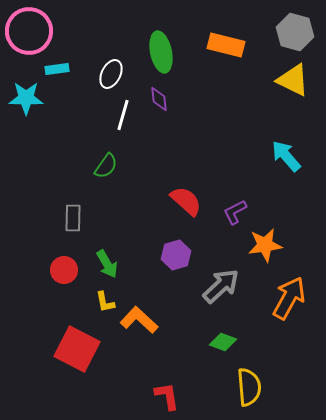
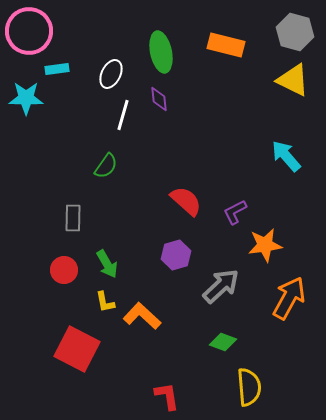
orange L-shape: moved 3 px right, 4 px up
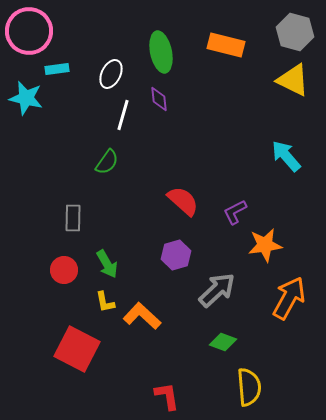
cyan star: rotated 12 degrees clockwise
green semicircle: moved 1 px right, 4 px up
red semicircle: moved 3 px left
gray arrow: moved 4 px left, 4 px down
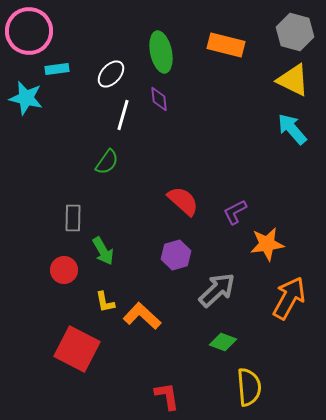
white ellipse: rotated 16 degrees clockwise
cyan arrow: moved 6 px right, 27 px up
orange star: moved 2 px right, 1 px up
green arrow: moved 4 px left, 13 px up
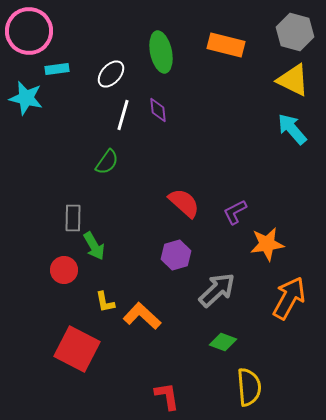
purple diamond: moved 1 px left, 11 px down
red semicircle: moved 1 px right, 2 px down
green arrow: moved 9 px left, 5 px up
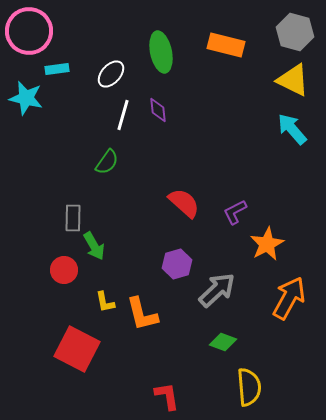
orange star: rotated 20 degrees counterclockwise
purple hexagon: moved 1 px right, 9 px down
orange L-shape: moved 2 px up; rotated 147 degrees counterclockwise
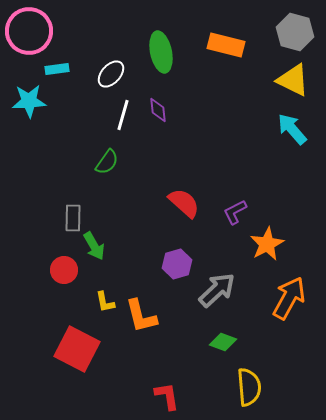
cyan star: moved 3 px right, 3 px down; rotated 16 degrees counterclockwise
orange L-shape: moved 1 px left, 2 px down
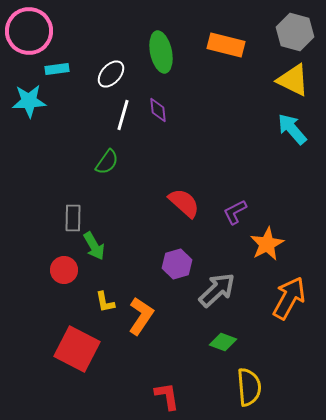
orange L-shape: rotated 132 degrees counterclockwise
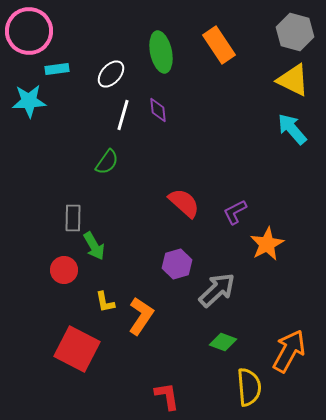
orange rectangle: moved 7 px left; rotated 42 degrees clockwise
orange arrow: moved 53 px down
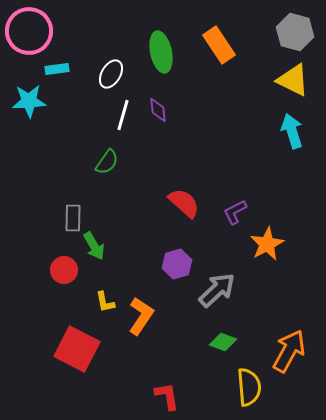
white ellipse: rotated 12 degrees counterclockwise
cyan arrow: moved 2 px down; rotated 24 degrees clockwise
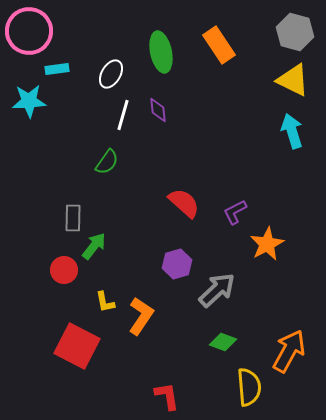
green arrow: rotated 112 degrees counterclockwise
red square: moved 3 px up
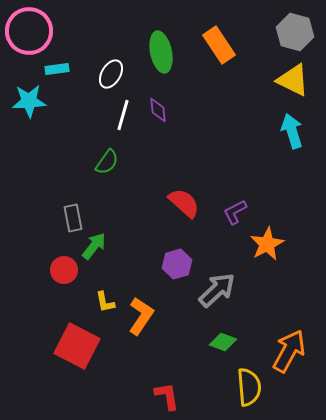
gray rectangle: rotated 12 degrees counterclockwise
